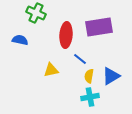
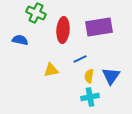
red ellipse: moved 3 px left, 5 px up
blue line: rotated 64 degrees counterclockwise
blue triangle: rotated 24 degrees counterclockwise
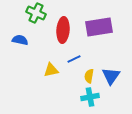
blue line: moved 6 px left
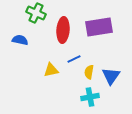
yellow semicircle: moved 4 px up
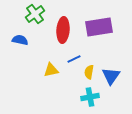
green cross: moved 1 px left, 1 px down; rotated 30 degrees clockwise
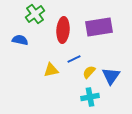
yellow semicircle: rotated 32 degrees clockwise
